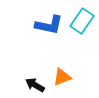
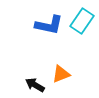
orange triangle: moved 1 px left, 3 px up
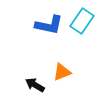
orange triangle: moved 1 px right, 2 px up
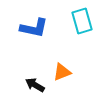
cyan rectangle: rotated 50 degrees counterclockwise
blue L-shape: moved 15 px left, 3 px down
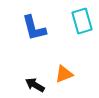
blue L-shape: rotated 64 degrees clockwise
orange triangle: moved 2 px right, 2 px down
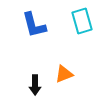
blue L-shape: moved 3 px up
black arrow: rotated 120 degrees counterclockwise
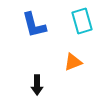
orange triangle: moved 9 px right, 12 px up
black arrow: moved 2 px right
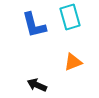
cyan rectangle: moved 12 px left, 4 px up
black arrow: rotated 114 degrees clockwise
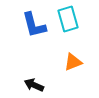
cyan rectangle: moved 2 px left, 2 px down
black arrow: moved 3 px left
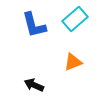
cyan rectangle: moved 7 px right; rotated 65 degrees clockwise
